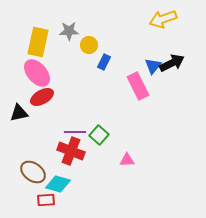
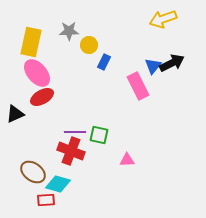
yellow rectangle: moved 7 px left
black triangle: moved 4 px left, 1 px down; rotated 12 degrees counterclockwise
green square: rotated 30 degrees counterclockwise
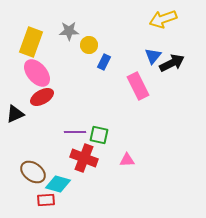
yellow rectangle: rotated 8 degrees clockwise
blue triangle: moved 10 px up
red cross: moved 13 px right, 7 px down
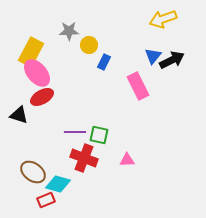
yellow rectangle: moved 10 px down; rotated 8 degrees clockwise
black arrow: moved 3 px up
black triangle: moved 4 px right, 1 px down; rotated 42 degrees clockwise
red rectangle: rotated 18 degrees counterclockwise
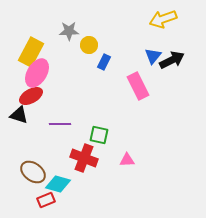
pink ellipse: rotated 72 degrees clockwise
red ellipse: moved 11 px left, 1 px up
purple line: moved 15 px left, 8 px up
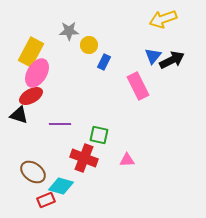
cyan diamond: moved 3 px right, 2 px down
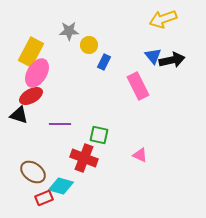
blue triangle: rotated 18 degrees counterclockwise
black arrow: rotated 15 degrees clockwise
pink triangle: moved 13 px right, 5 px up; rotated 28 degrees clockwise
red rectangle: moved 2 px left, 2 px up
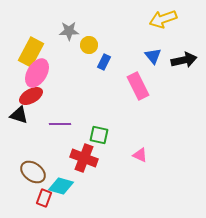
black arrow: moved 12 px right
red rectangle: rotated 48 degrees counterclockwise
